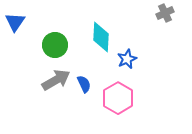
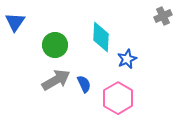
gray cross: moved 2 px left, 3 px down
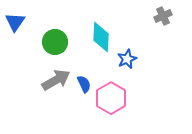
green circle: moved 3 px up
pink hexagon: moved 7 px left
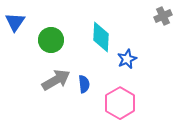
green circle: moved 4 px left, 2 px up
blue semicircle: rotated 18 degrees clockwise
pink hexagon: moved 9 px right, 5 px down
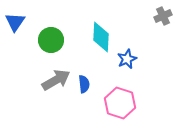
pink hexagon: rotated 12 degrees counterclockwise
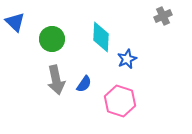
blue triangle: rotated 20 degrees counterclockwise
green circle: moved 1 px right, 1 px up
gray arrow: rotated 108 degrees clockwise
blue semicircle: rotated 42 degrees clockwise
pink hexagon: moved 2 px up
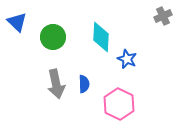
blue triangle: moved 2 px right
green circle: moved 1 px right, 2 px up
blue star: rotated 24 degrees counterclockwise
gray arrow: moved 4 px down
blue semicircle: rotated 36 degrees counterclockwise
pink hexagon: moved 1 px left, 3 px down; rotated 8 degrees clockwise
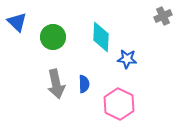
blue star: rotated 18 degrees counterclockwise
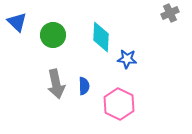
gray cross: moved 7 px right, 3 px up
green circle: moved 2 px up
blue semicircle: moved 2 px down
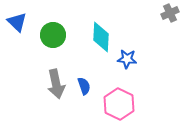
blue semicircle: rotated 18 degrees counterclockwise
